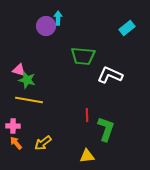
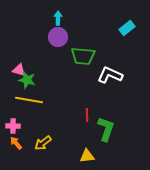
purple circle: moved 12 px right, 11 px down
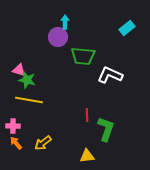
cyan arrow: moved 7 px right, 4 px down
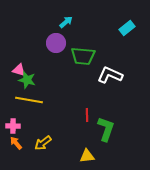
cyan arrow: moved 1 px right; rotated 48 degrees clockwise
purple circle: moved 2 px left, 6 px down
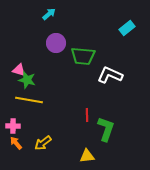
cyan arrow: moved 17 px left, 8 px up
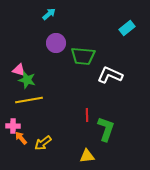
yellow line: rotated 20 degrees counterclockwise
orange arrow: moved 5 px right, 5 px up
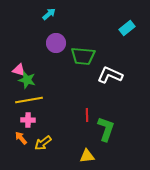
pink cross: moved 15 px right, 6 px up
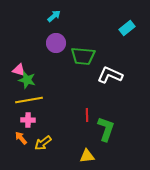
cyan arrow: moved 5 px right, 2 px down
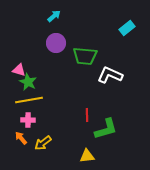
green trapezoid: moved 2 px right
green star: moved 1 px right, 2 px down; rotated 12 degrees clockwise
green L-shape: rotated 55 degrees clockwise
